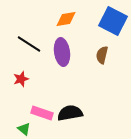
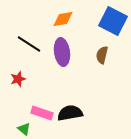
orange diamond: moved 3 px left
red star: moved 3 px left
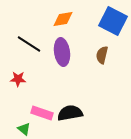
red star: rotated 21 degrees clockwise
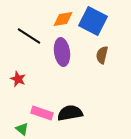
blue square: moved 20 px left
black line: moved 8 px up
red star: rotated 21 degrees clockwise
green triangle: moved 2 px left
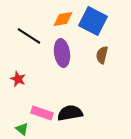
purple ellipse: moved 1 px down
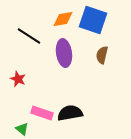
blue square: moved 1 px up; rotated 8 degrees counterclockwise
purple ellipse: moved 2 px right
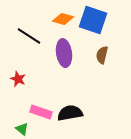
orange diamond: rotated 25 degrees clockwise
pink rectangle: moved 1 px left, 1 px up
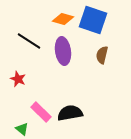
black line: moved 5 px down
purple ellipse: moved 1 px left, 2 px up
pink rectangle: rotated 25 degrees clockwise
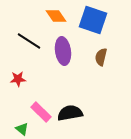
orange diamond: moved 7 px left, 3 px up; rotated 40 degrees clockwise
brown semicircle: moved 1 px left, 2 px down
red star: rotated 28 degrees counterclockwise
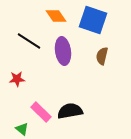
brown semicircle: moved 1 px right, 1 px up
red star: moved 1 px left
black semicircle: moved 2 px up
